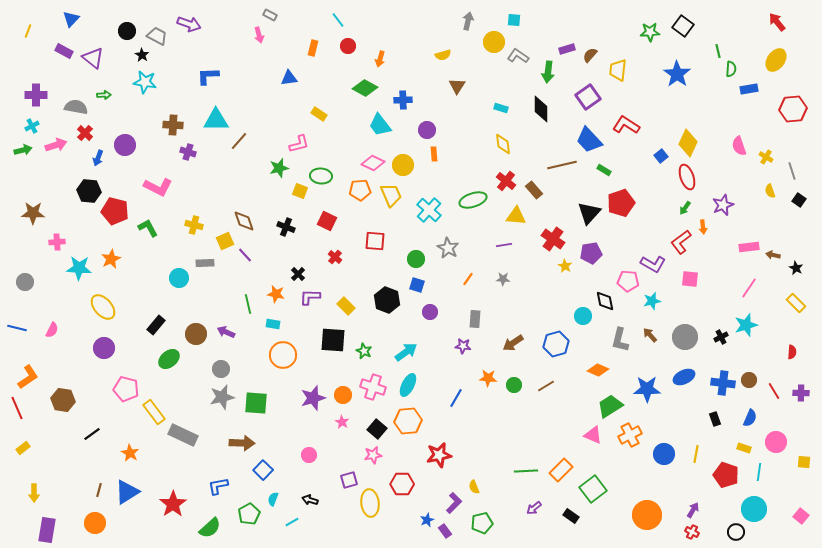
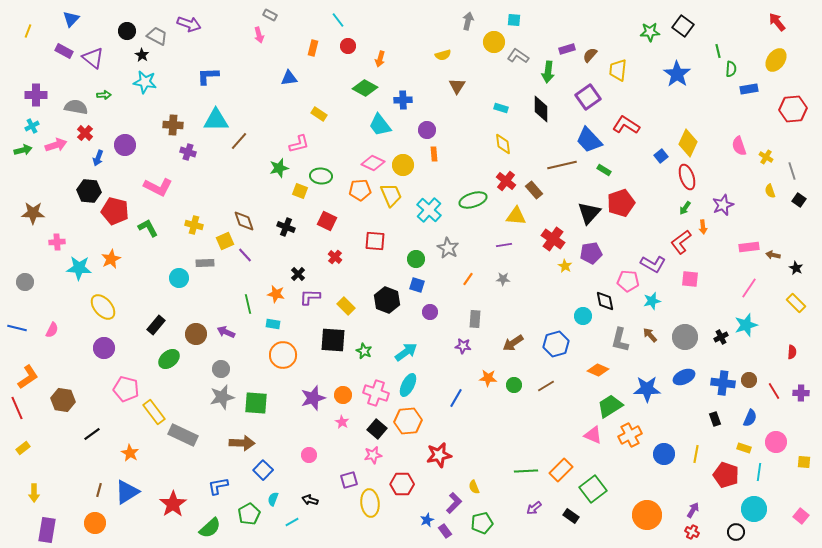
pink cross at (373, 387): moved 3 px right, 6 px down
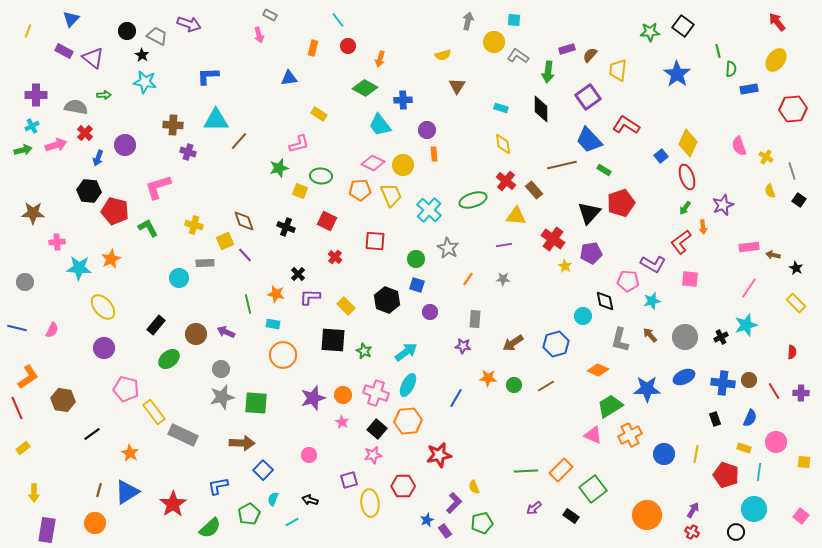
pink L-shape at (158, 187): rotated 136 degrees clockwise
red hexagon at (402, 484): moved 1 px right, 2 px down
